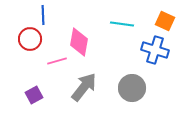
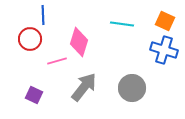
pink diamond: rotated 8 degrees clockwise
blue cross: moved 9 px right
purple square: rotated 36 degrees counterclockwise
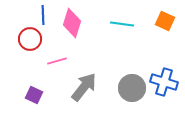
pink diamond: moved 7 px left, 19 px up
blue cross: moved 32 px down
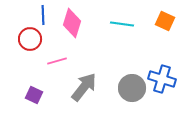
blue cross: moved 2 px left, 3 px up
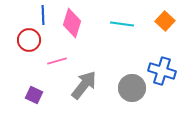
orange square: rotated 18 degrees clockwise
red circle: moved 1 px left, 1 px down
blue cross: moved 8 px up
gray arrow: moved 2 px up
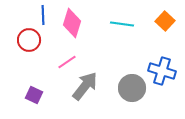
pink line: moved 10 px right, 1 px down; rotated 18 degrees counterclockwise
gray arrow: moved 1 px right, 1 px down
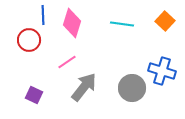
gray arrow: moved 1 px left, 1 px down
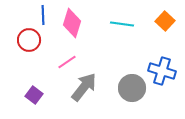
purple square: rotated 12 degrees clockwise
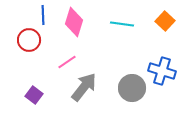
pink diamond: moved 2 px right, 1 px up
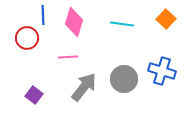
orange square: moved 1 px right, 2 px up
red circle: moved 2 px left, 2 px up
pink line: moved 1 px right, 5 px up; rotated 30 degrees clockwise
gray circle: moved 8 px left, 9 px up
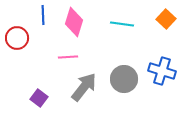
red circle: moved 10 px left
purple square: moved 5 px right, 3 px down
